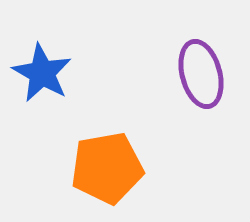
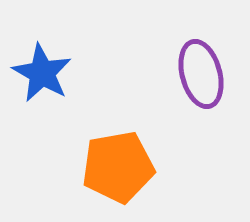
orange pentagon: moved 11 px right, 1 px up
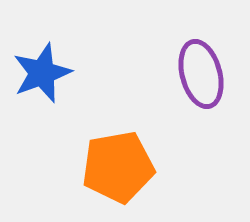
blue star: rotated 22 degrees clockwise
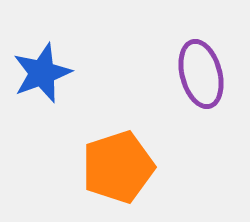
orange pentagon: rotated 8 degrees counterclockwise
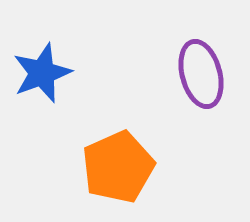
orange pentagon: rotated 6 degrees counterclockwise
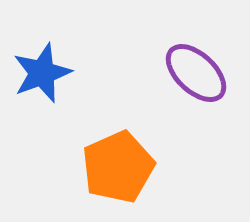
purple ellipse: moved 5 px left, 1 px up; rotated 32 degrees counterclockwise
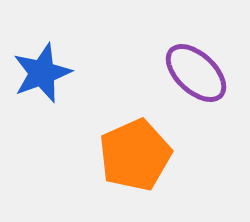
orange pentagon: moved 17 px right, 12 px up
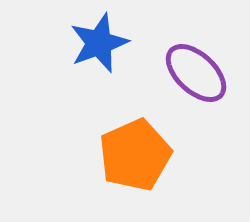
blue star: moved 57 px right, 30 px up
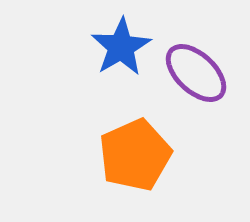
blue star: moved 22 px right, 4 px down; rotated 10 degrees counterclockwise
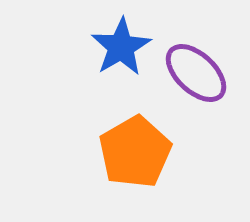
orange pentagon: moved 3 px up; rotated 6 degrees counterclockwise
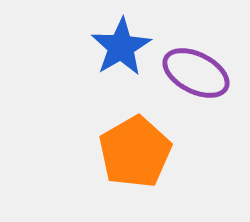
purple ellipse: rotated 16 degrees counterclockwise
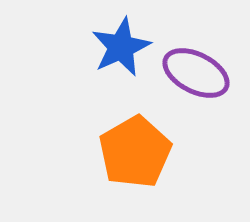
blue star: rotated 6 degrees clockwise
